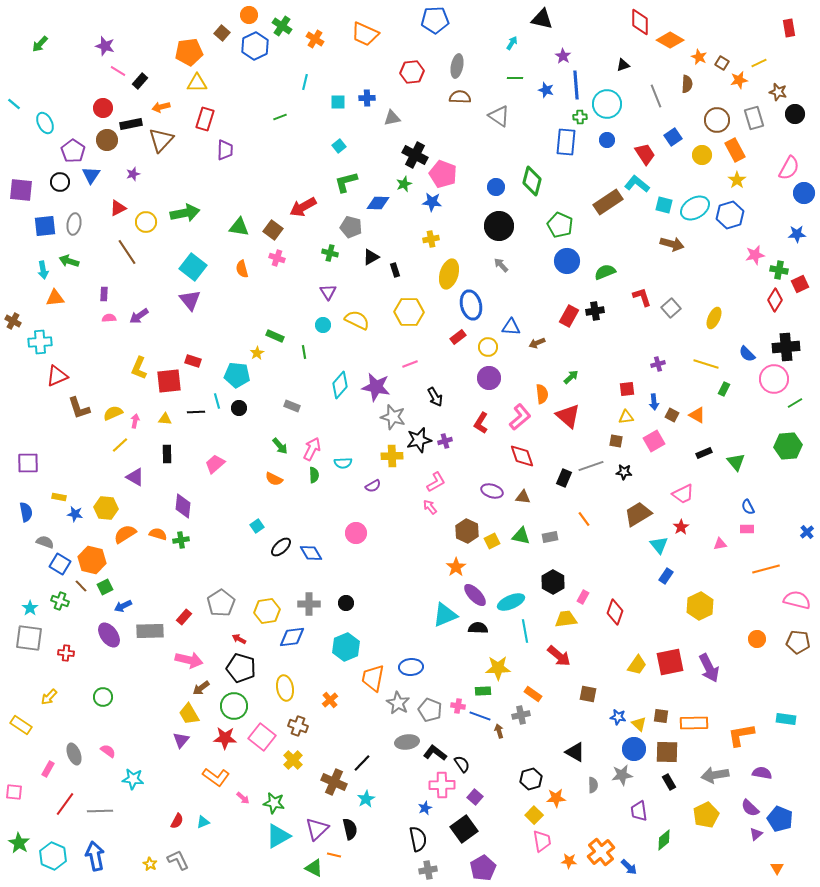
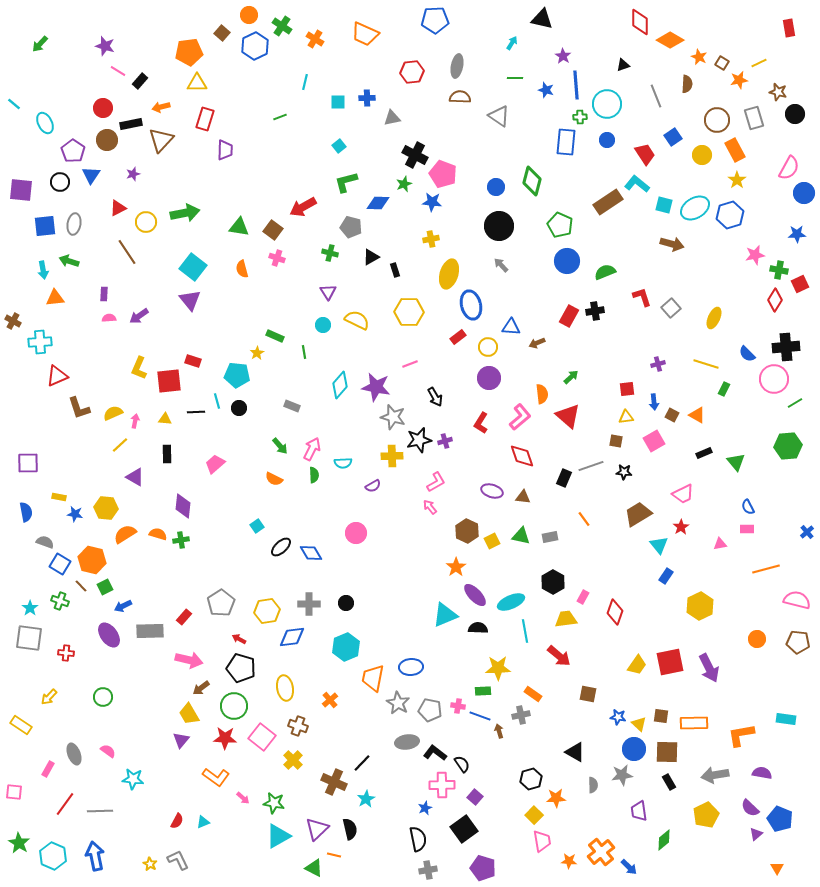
gray pentagon at (430, 710): rotated 10 degrees counterclockwise
purple pentagon at (483, 868): rotated 25 degrees counterclockwise
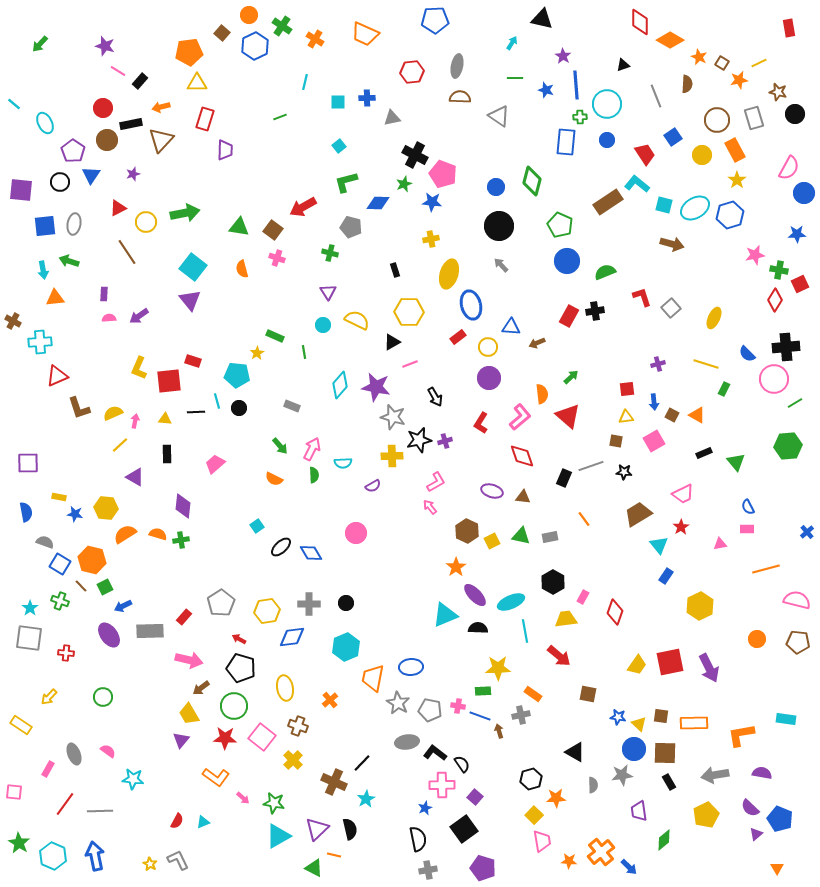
black triangle at (371, 257): moved 21 px right, 85 px down
brown square at (667, 752): moved 2 px left, 1 px down
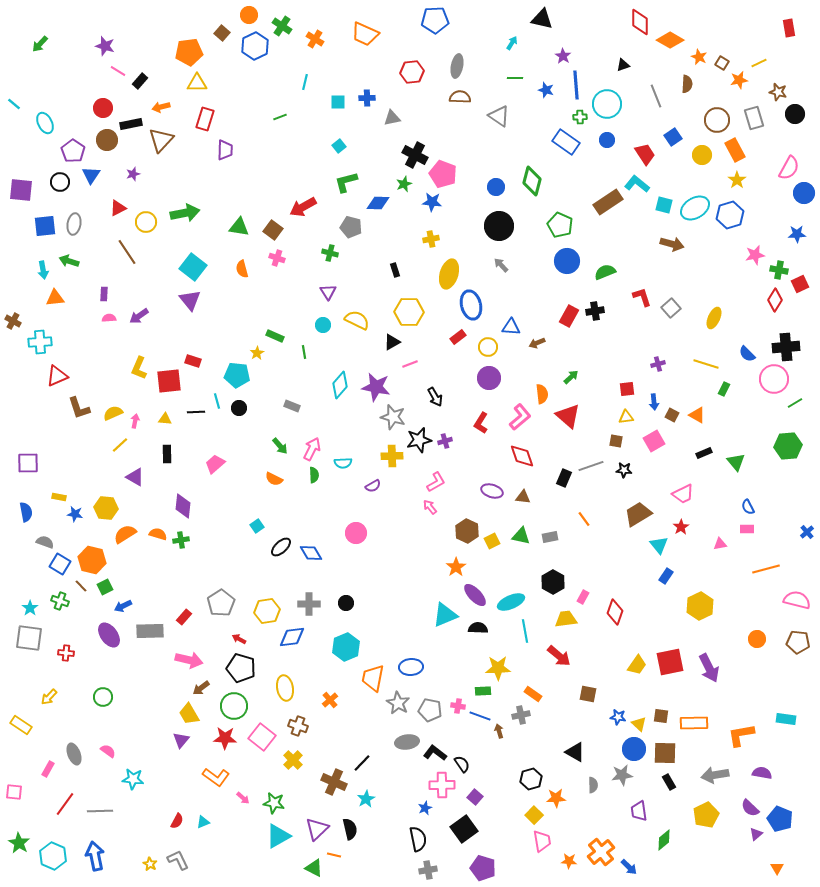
blue rectangle at (566, 142): rotated 60 degrees counterclockwise
black star at (624, 472): moved 2 px up
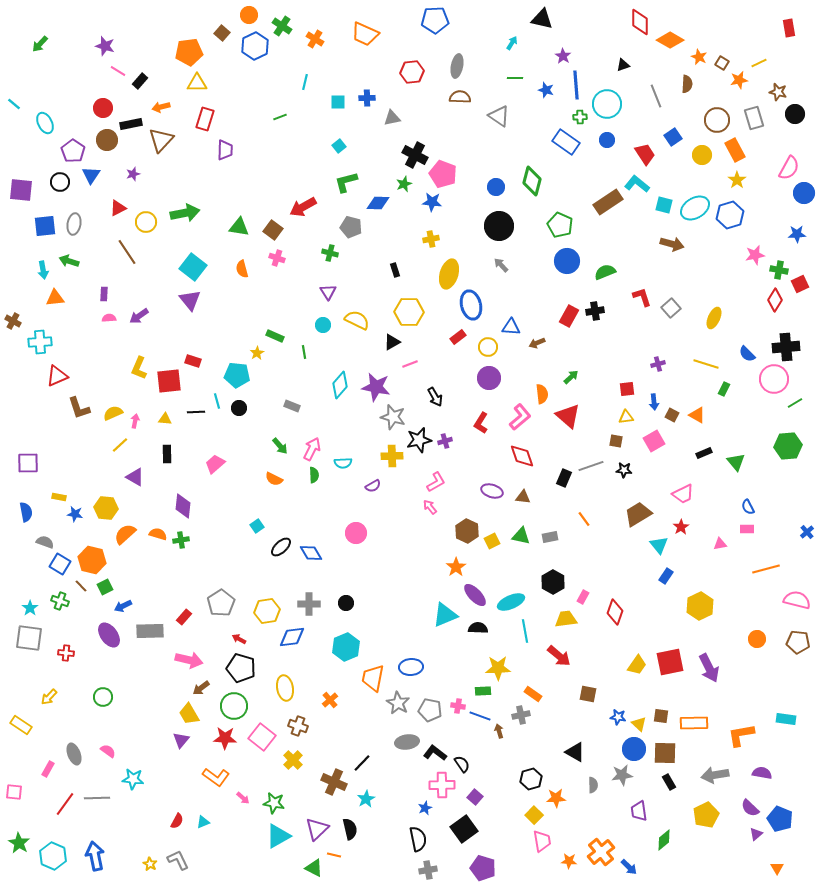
orange semicircle at (125, 534): rotated 10 degrees counterclockwise
gray line at (100, 811): moved 3 px left, 13 px up
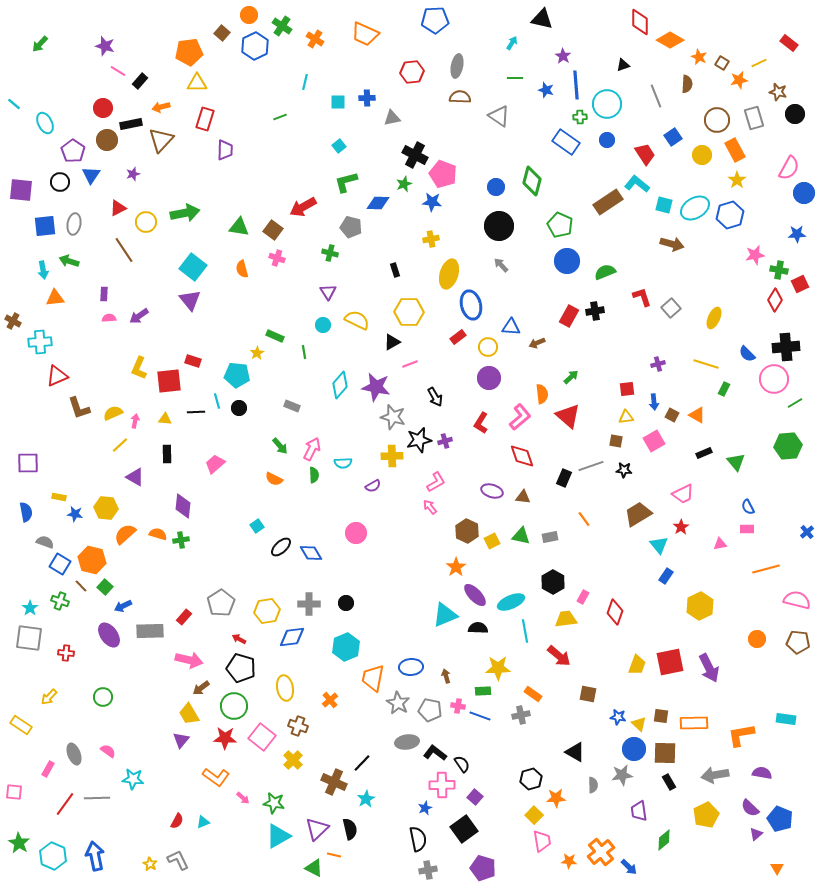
red rectangle at (789, 28): moved 15 px down; rotated 42 degrees counterclockwise
brown line at (127, 252): moved 3 px left, 2 px up
green square at (105, 587): rotated 21 degrees counterclockwise
yellow trapezoid at (637, 665): rotated 15 degrees counterclockwise
brown arrow at (499, 731): moved 53 px left, 55 px up
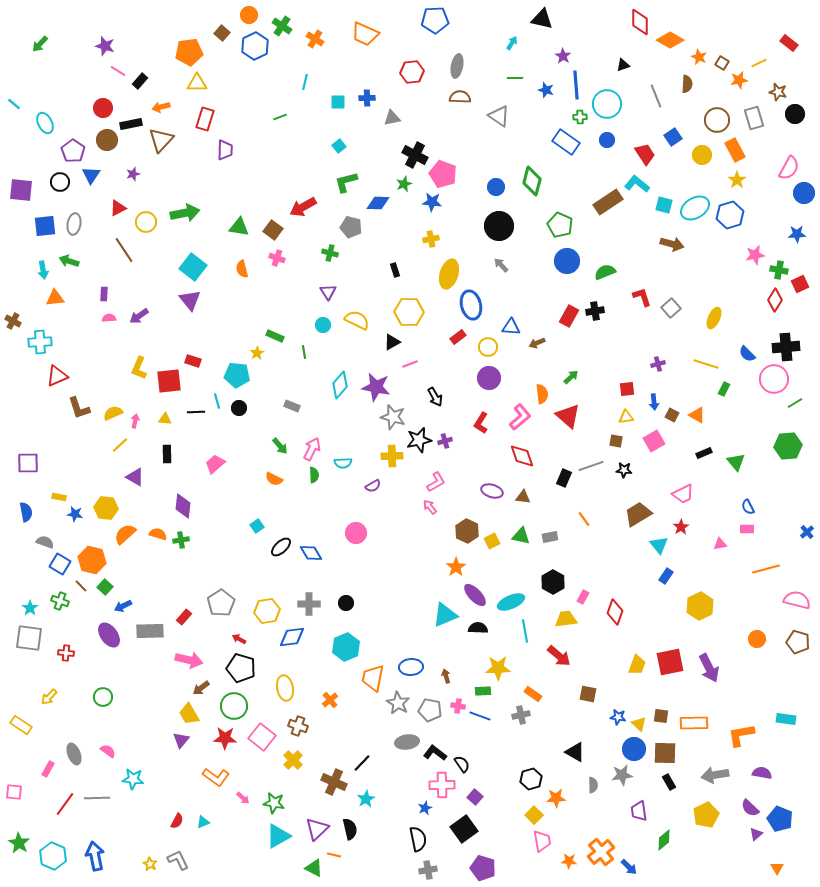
brown pentagon at (798, 642): rotated 10 degrees clockwise
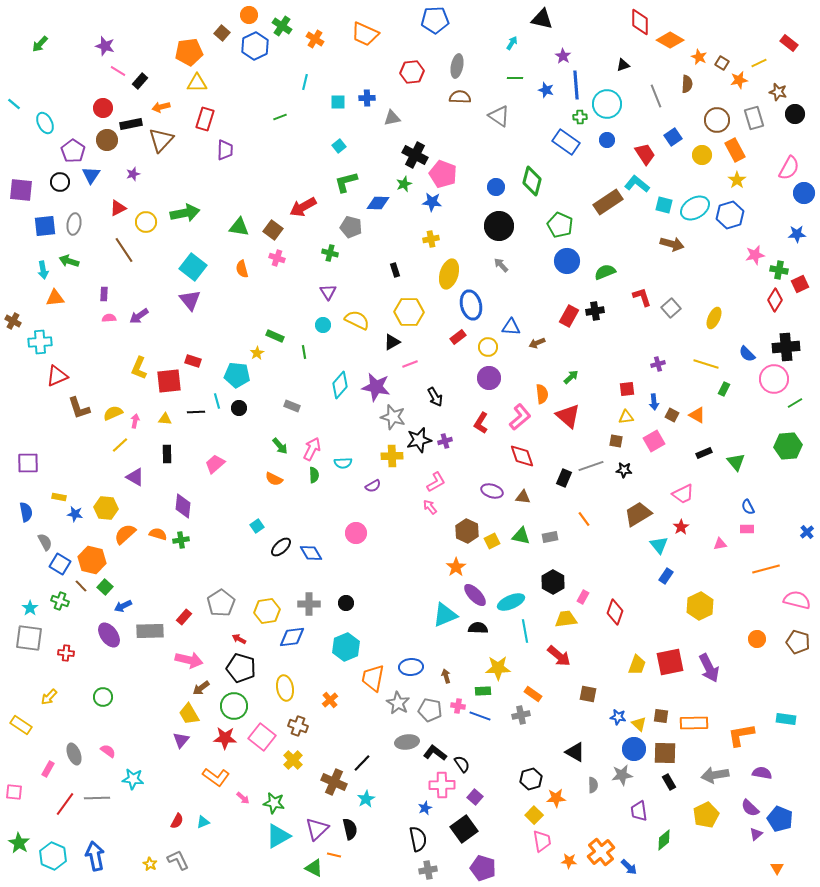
gray semicircle at (45, 542): rotated 42 degrees clockwise
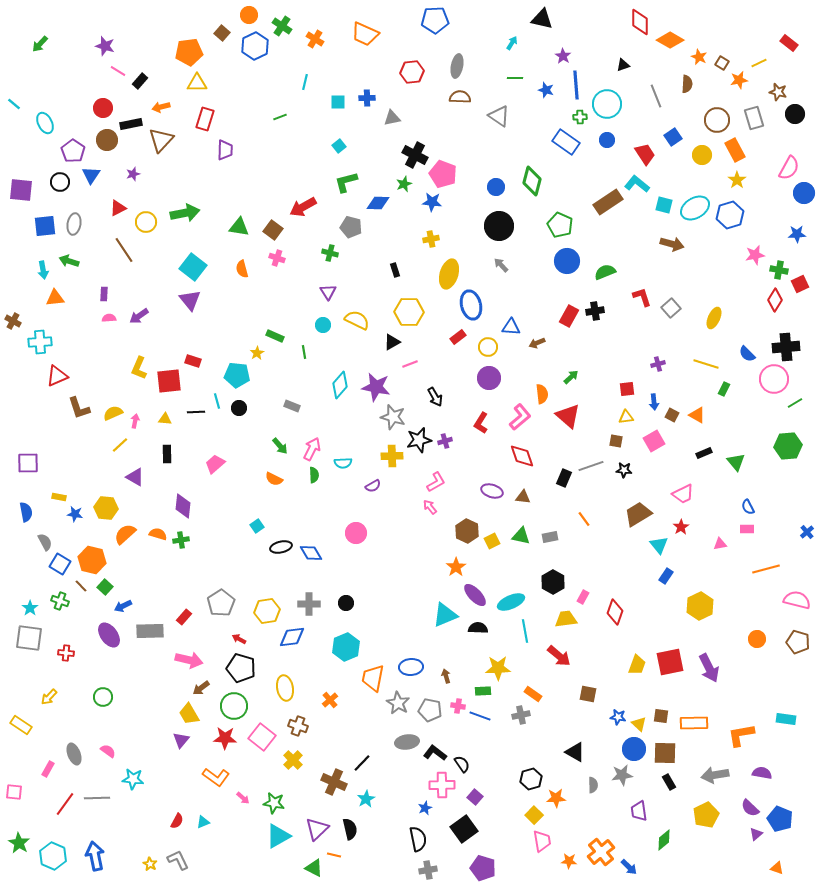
black ellipse at (281, 547): rotated 30 degrees clockwise
orange triangle at (777, 868): rotated 40 degrees counterclockwise
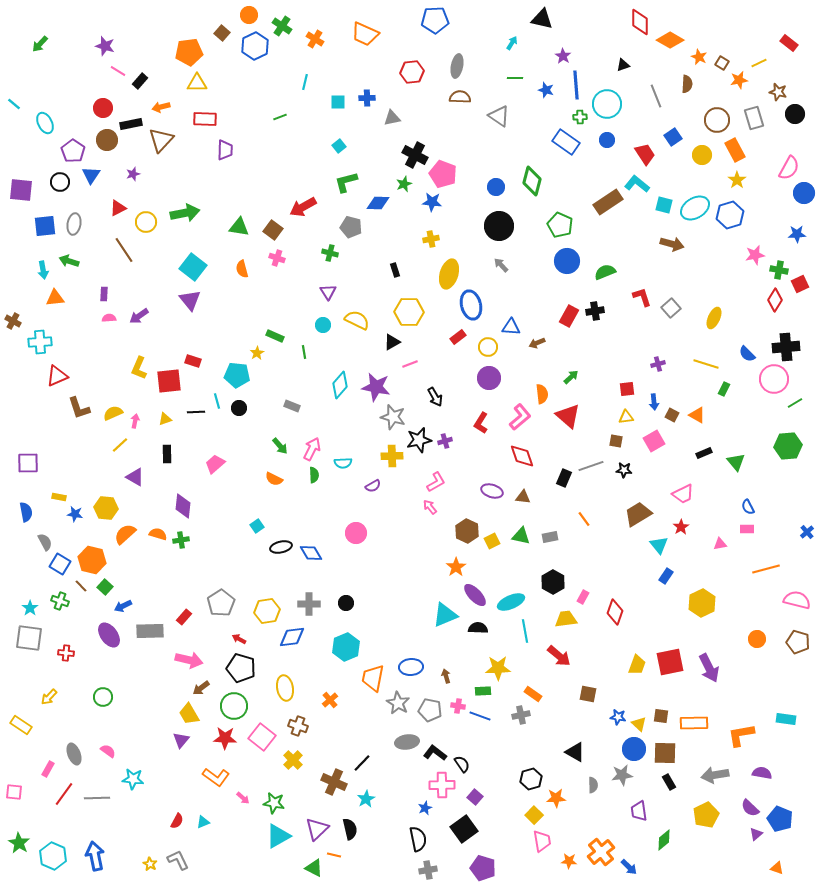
red rectangle at (205, 119): rotated 75 degrees clockwise
yellow triangle at (165, 419): rotated 24 degrees counterclockwise
yellow hexagon at (700, 606): moved 2 px right, 3 px up
red line at (65, 804): moved 1 px left, 10 px up
